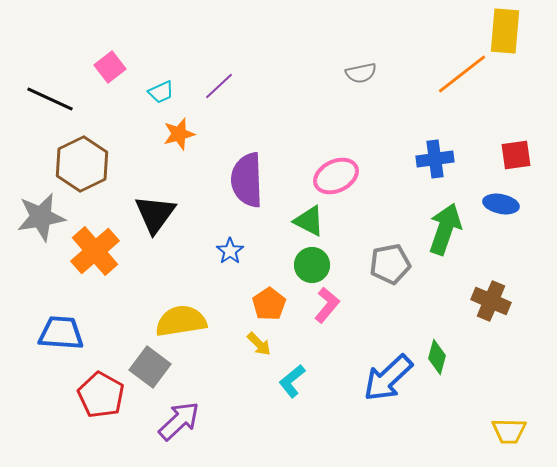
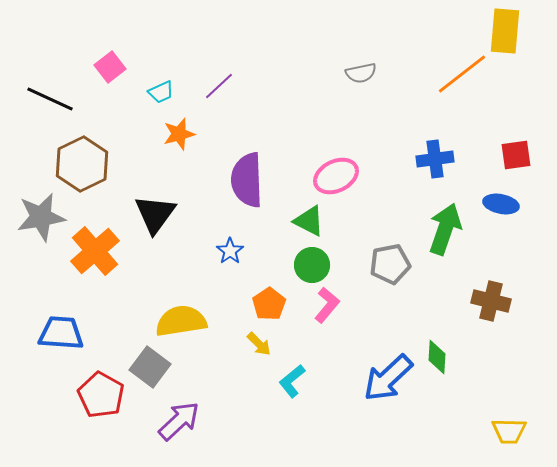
brown cross: rotated 9 degrees counterclockwise
green diamond: rotated 12 degrees counterclockwise
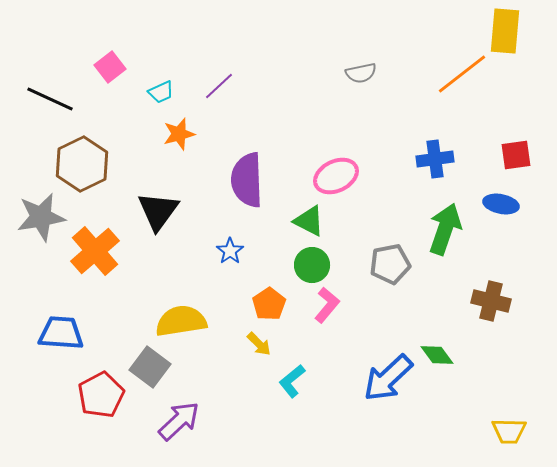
black triangle: moved 3 px right, 3 px up
green diamond: moved 2 px up; rotated 40 degrees counterclockwise
red pentagon: rotated 15 degrees clockwise
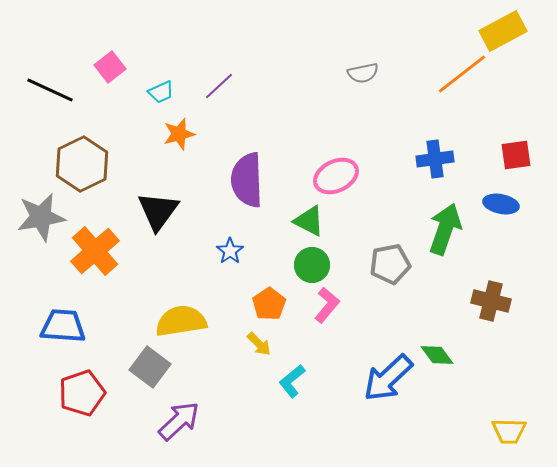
yellow rectangle: moved 2 px left; rotated 57 degrees clockwise
gray semicircle: moved 2 px right
black line: moved 9 px up
blue trapezoid: moved 2 px right, 7 px up
red pentagon: moved 19 px left, 2 px up; rotated 9 degrees clockwise
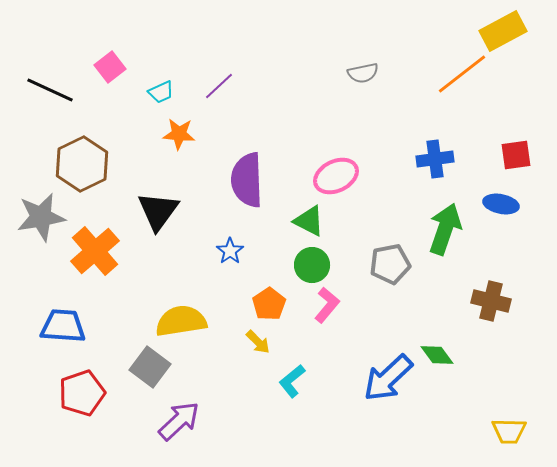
orange star: rotated 20 degrees clockwise
yellow arrow: moved 1 px left, 2 px up
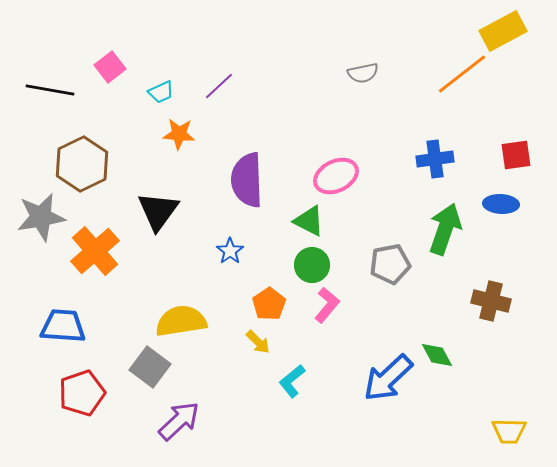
black line: rotated 15 degrees counterclockwise
blue ellipse: rotated 8 degrees counterclockwise
green diamond: rotated 8 degrees clockwise
